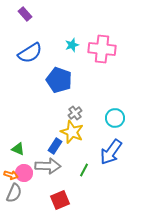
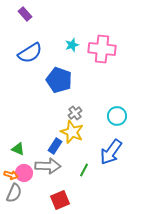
cyan circle: moved 2 px right, 2 px up
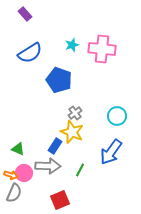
green line: moved 4 px left
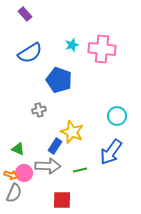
gray cross: moved 36 px left, 3 px up; rotated 24 degrees clockwise
green line: rotated 48 degrees clockwise
red square: moved 2 px right; rotated 24 degrees clockwise
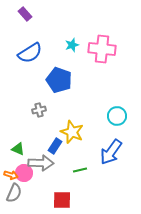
gray arrow: moved 7 px left, 3 px up
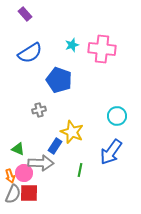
green line: rotated 64 degrees counterclockwise
orange arrow: moved 1 px left, 1 px down; rotated 56 degrees clockwise
gray semicircle: moved 1 px left, 1 px down
red square: moved 33 px left, 7 px up
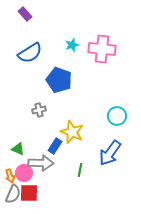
blue arrow: moved 1 px left, 1 px down
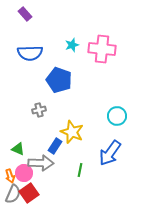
blue semicircle: rotated 30 degrees clockwise
red square: rotated 36 degrees counterclockwise
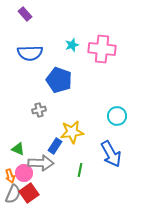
yellow star: rotated 30 degrees counterclockwise
blue arrow: moved 1 px right, 1 px down; rotated 64 degrees counterclockwise
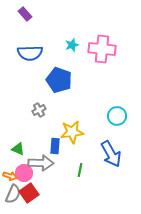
gray cross: rotated 16 degrees counterclockwise
blue rectangle: rotated 28 degrees counterclockwise
orange arrow: rotated 56 degrees counterclockwise
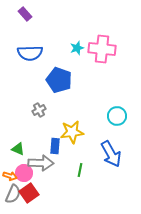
cyan star: moved 5 px right, 3 px down
